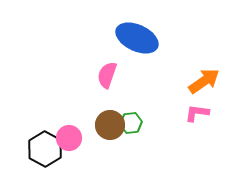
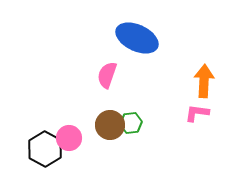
orange arrow: rotated 52 degrees counterclockwise
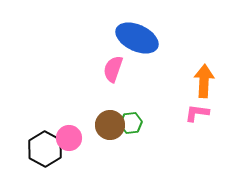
pink semicircle: moved 6 px right, 6 px up
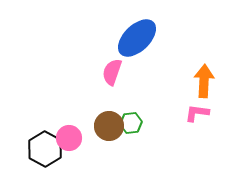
blue ellipse: rotated 69 degrees counterclockwise
pink semicircle: moved 1 px left, 3 px down
brown circle: moved 1 px left, 1 px down
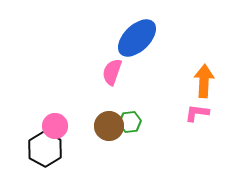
green hexagon: moved 1 px left, 1 px up
pink circle: moved 14 px left, 12 px up
